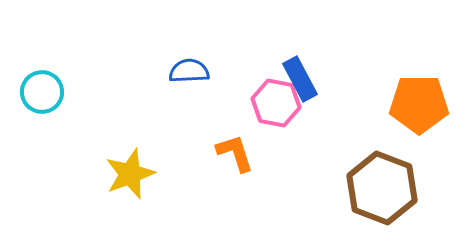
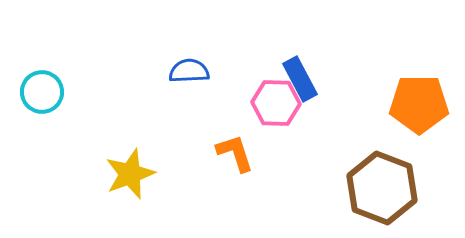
pink hexagon: rotated 9 degrees counterclockwise
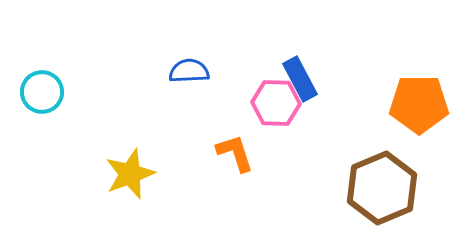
brown hexagon: rotated 16 degrees clockwise
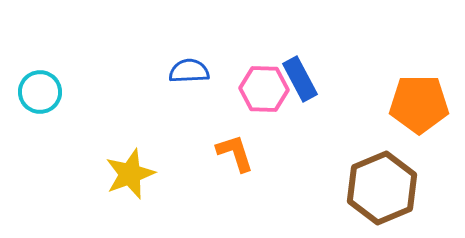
cyan circle: moved 2 px left
pink hexagon: moved 12 px left, 14 px up
